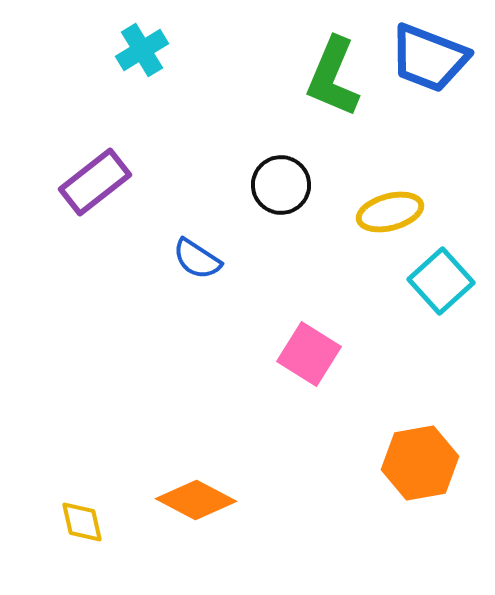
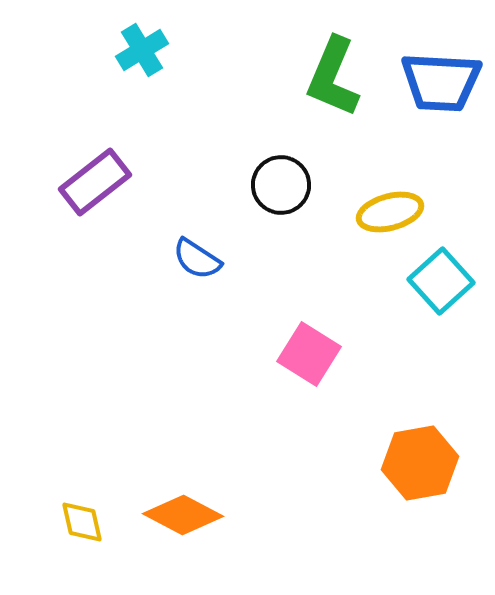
blue trapezoid: moved 12 px right, 24 px down; rotated 18 degrees counterclockwise
orange diamond: moved 13 px left, 15 px down
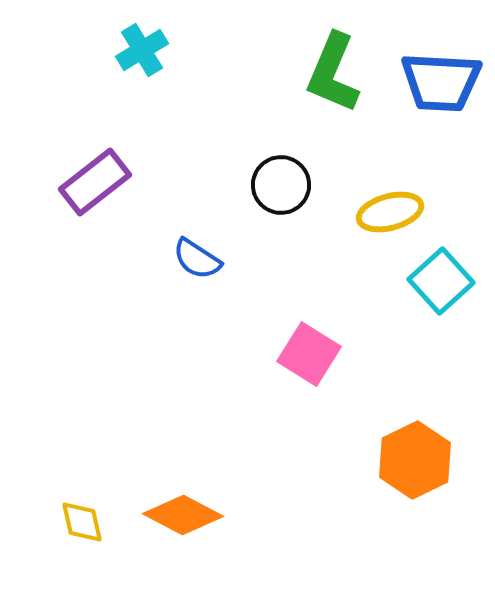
green L-shape: moved 4 px up
orange hexagon: moved 5 px left, 3 px up; rotated 16 degrees counterclockwise
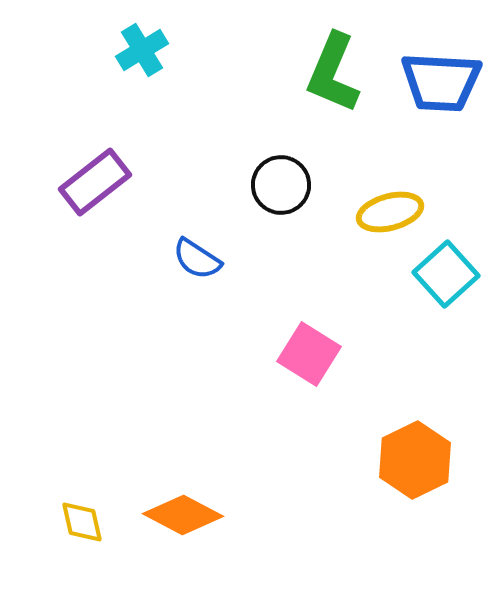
cyan square: moved 5 px right, 7 px up
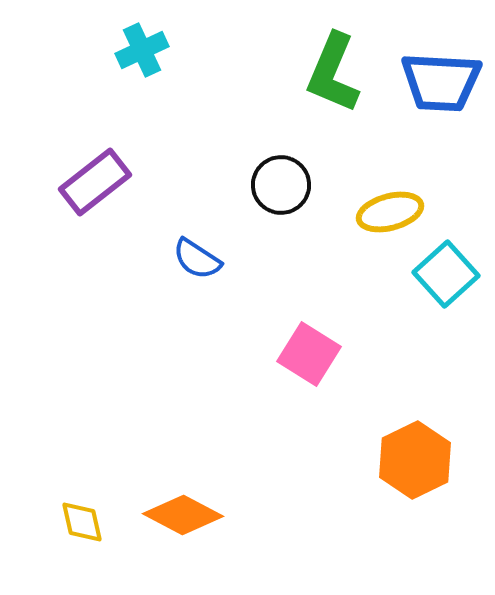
cyan cross: rotated 6 degrees clockwise
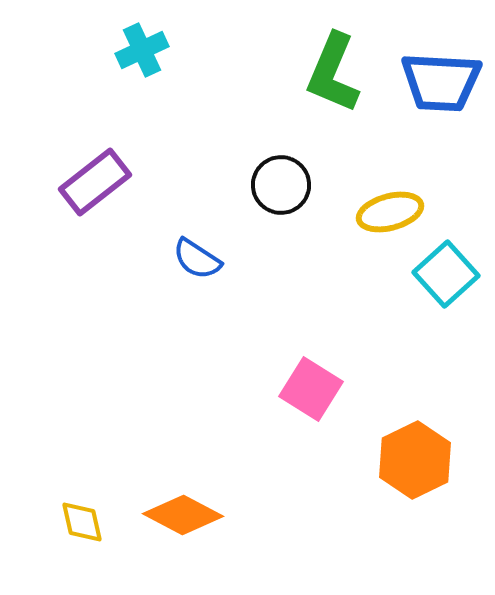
pink square: moved 2 px right, 35 px down
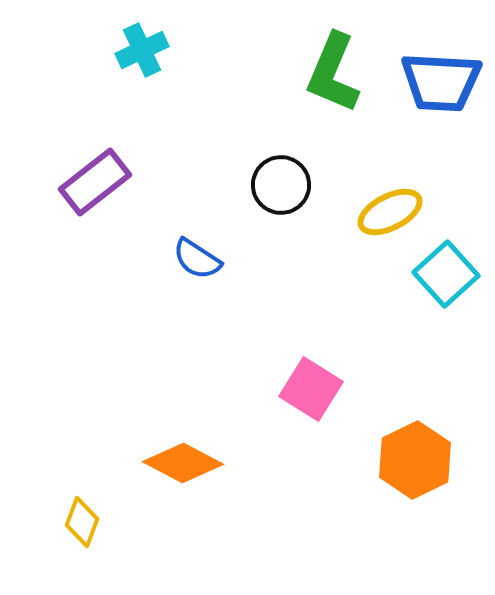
yellow ellipse: rotated 12 degrees counterclockwise
orange diamond: moved 52 px up
yellow diamond: rotated 33 degrees clockwise
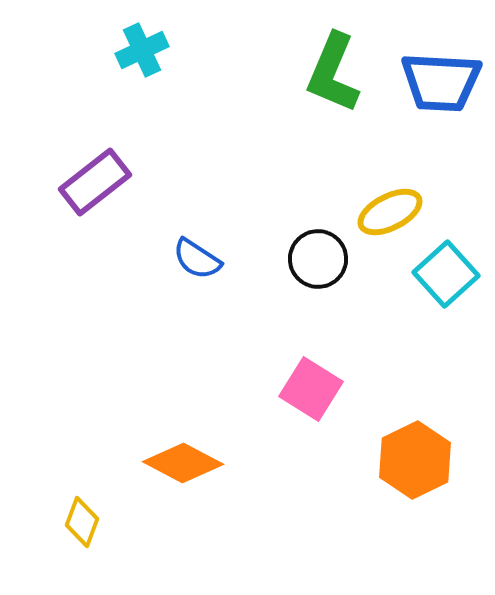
black circle: moved 37 px right, 74 px down
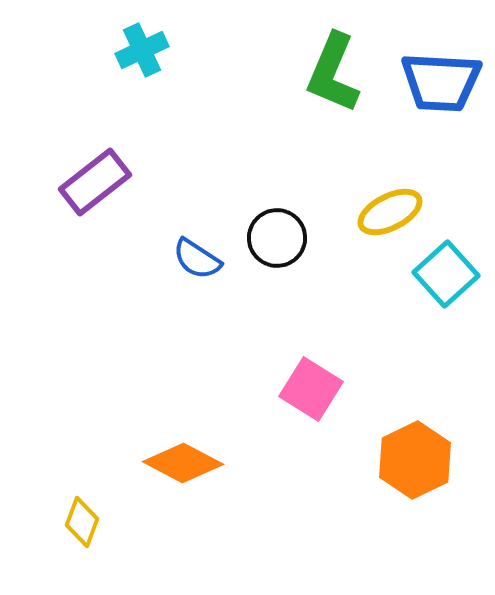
black circle: moved 41 px left, 21 px up
